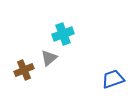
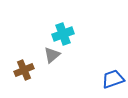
gray triangle: moved 3 px right, 3 px up
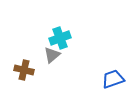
cyan cross: moved 3 px left, 4 px down
brown cross: rotated 36 degrees clockwise
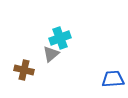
gray triangle: moved 1 px left, 1 px up
blue trapezoid: rotated 15 degrees clockwise
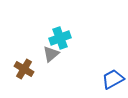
brown cross: moved 1 px up; rotated 18 degrees clockwise
blue trapezoid: rotated 25 degrees counterclockwise
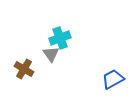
gray triangle: rotated 24 degrees counterclockwise
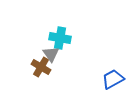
cyan cross: rotated 30 degrees clockwise
brown cross: moved 17 px right, 2 px up
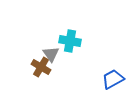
cyan cross: moved 10 px right, 3 px down
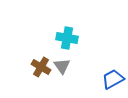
cyan cross: moved 3 px left, 3 px up
gray triangle: moved 11 px right, 12 px down
